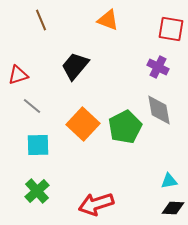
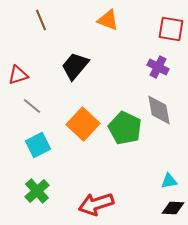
green pentagon: moved 1 px down; rotated 20 degrees counterclockwise
cyan square: rotated 25 degrees counterclockwise
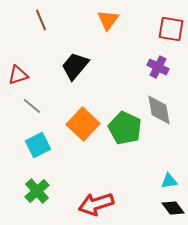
orange triangle: rotated 45 degrees clockwise
black diamond: rotated 50 degrees clockwise
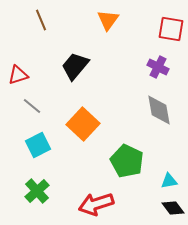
green pentagon: moved 2 px right, 33 px down
